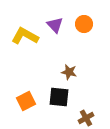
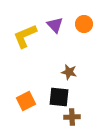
yellow L-shape: rotated 52 degrees counterclockwise
brown cross: moved 14 px left, 1 px up; rotated 28 degrees clockwise
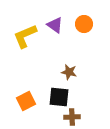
purple triangle: rotated 12 degrees counterclockwise
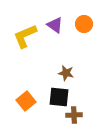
brown star: moved 3 px left, 1 px down
orange square: rotated 12 degrees counterclockwise
brown cross: moved 2 px right, 2 px up
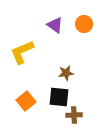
yellow L-shape: moved 3 px left, 16 px down
brown star: rotated 21 degrees counterclockwise
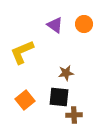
orange square: moved 1 px left, 1 px up
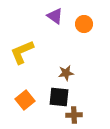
purple triangle: moved 9 px up
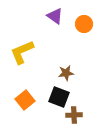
black square: rotated 15 degrees clockwise
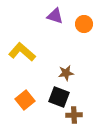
purple triangle: rotated 18 degrees counterclockwise
yellow L-shape: rotated 64 degrees clockwise
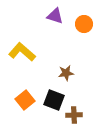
black square: moved 5 px left, 3 px down
